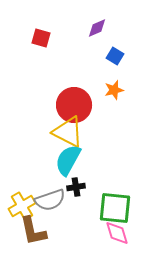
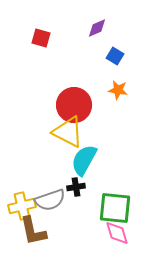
orange star: moved 4 px right; rotated 24 degrees clockwise
cyan semicircle: moved 16 px right
yellow cross: rotated 16 degrees clockwise
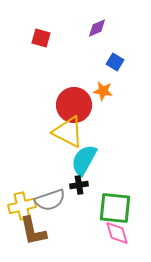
blue square: moved 6 px down
orange star: moved 15 px left, 1 px down
black cross: moved 3 px right, 2 px up
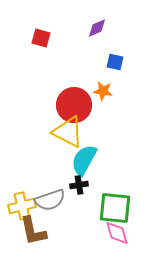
blue square: rotated 18 degrees counterclockwise
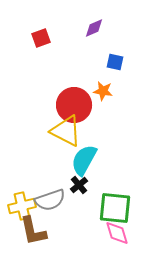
purple diamond: moved 3 px left
red square: rotated 36 degrees counterclockwise
yellow triangle: moved 2 px left, 1 px up
black cross: rotated 30 degrees counterclockwise
